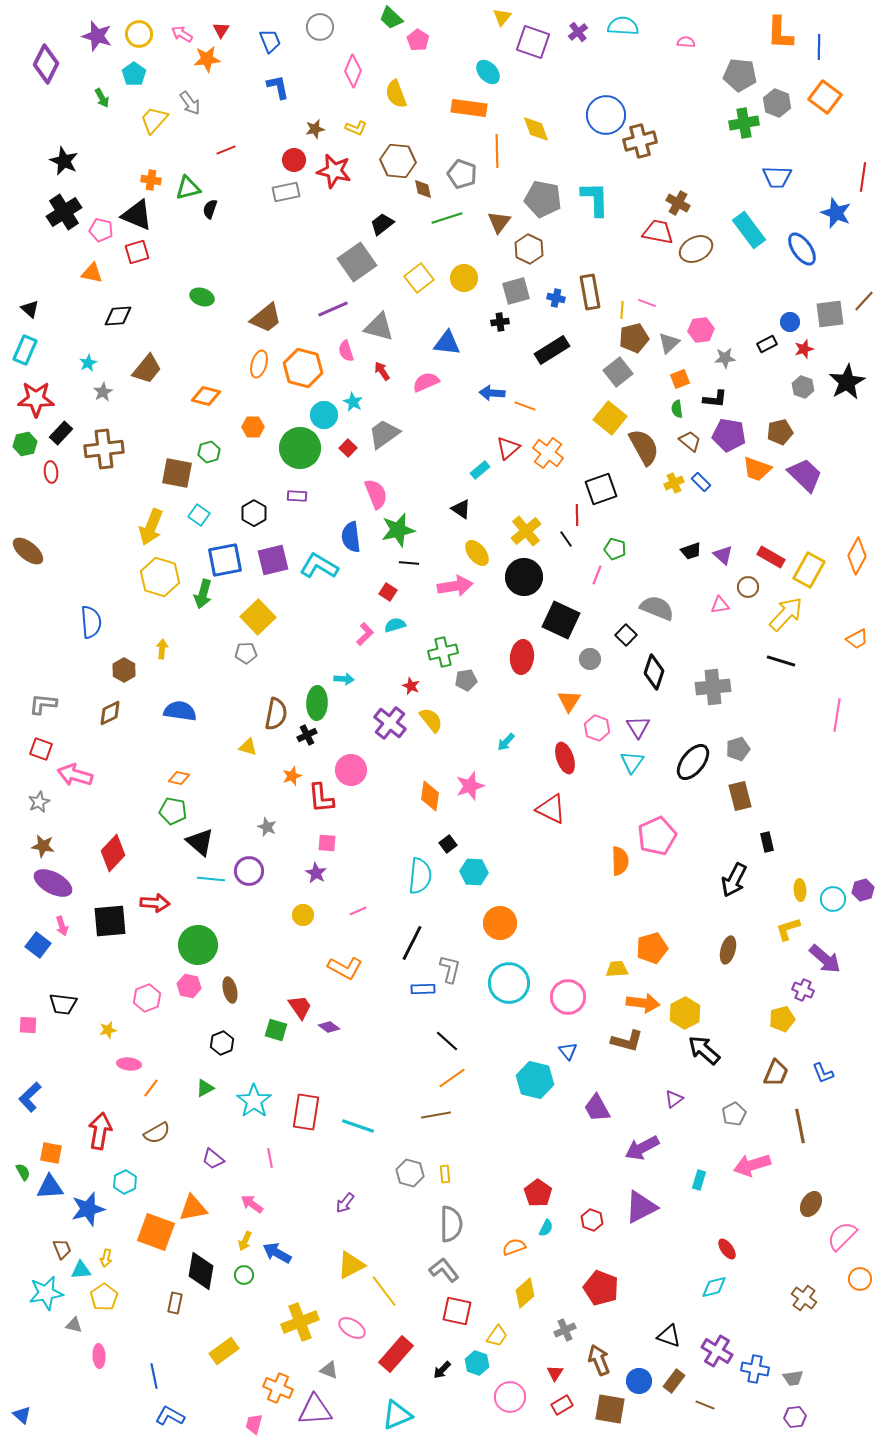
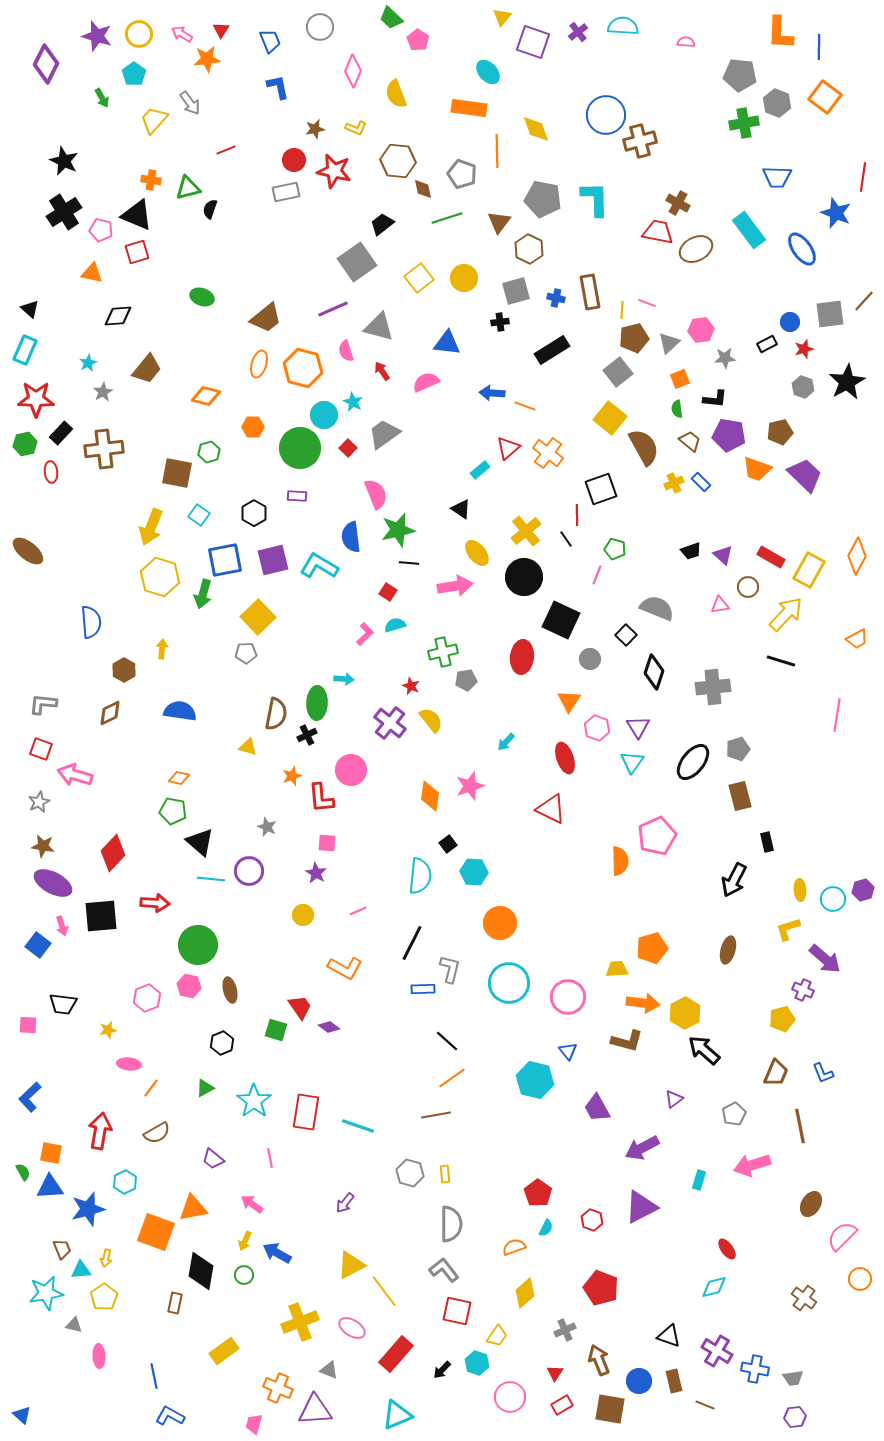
black square at (110, 921): moved 9 px left, 5 px up
brown rectangle at (674, 1381): rotated 50 degrees counterclockwise
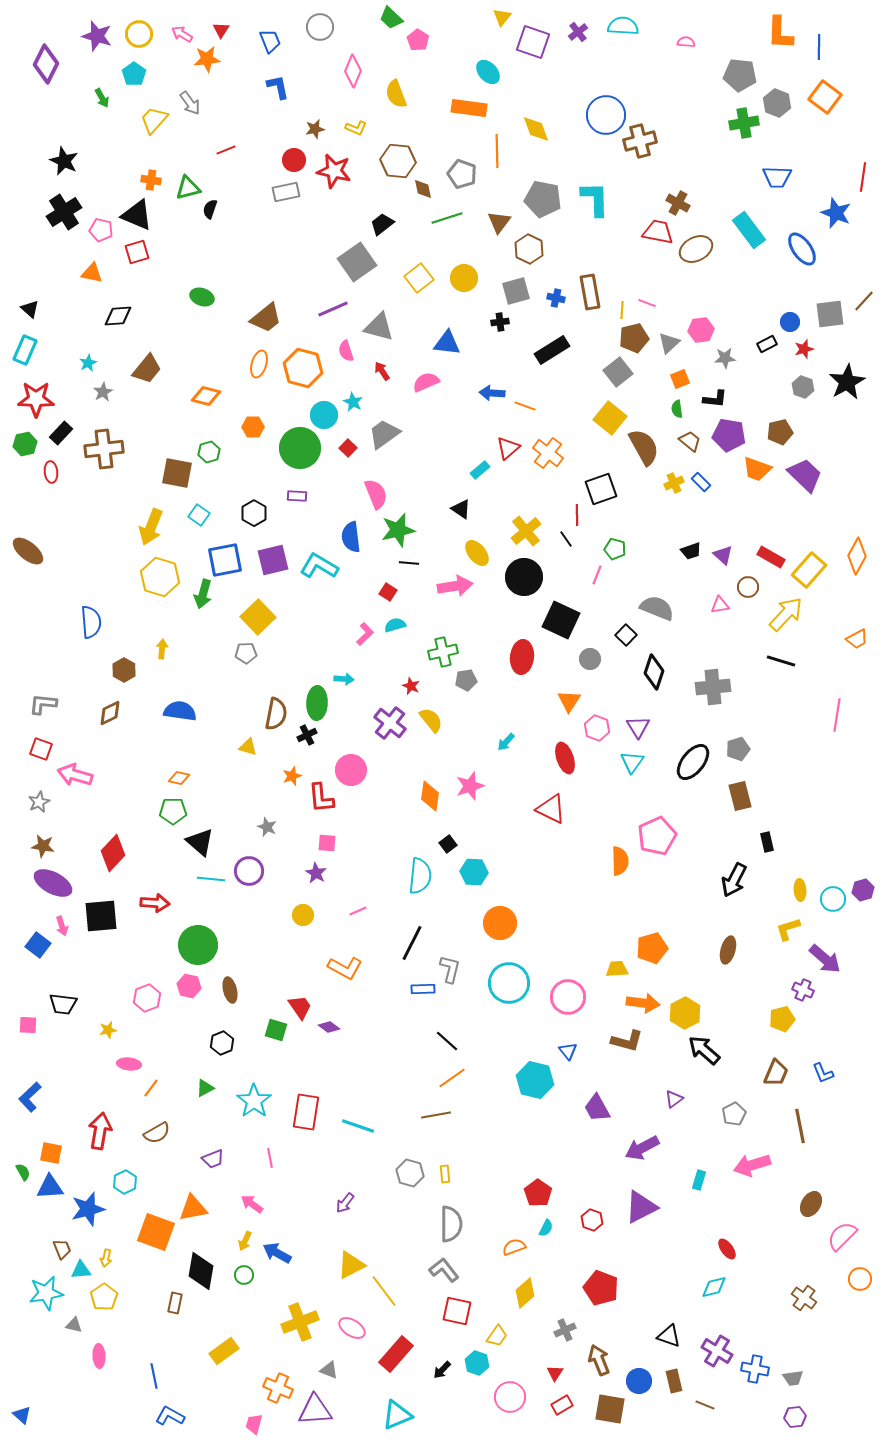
yellow rectangle at (809, 570): rotated 12 degrees clockwise
green pentagon at (173, 811): rotated 12 degrees counterclockwise
purple trapezoid at (213, 1159): rotated 60 degrees counterclockwise
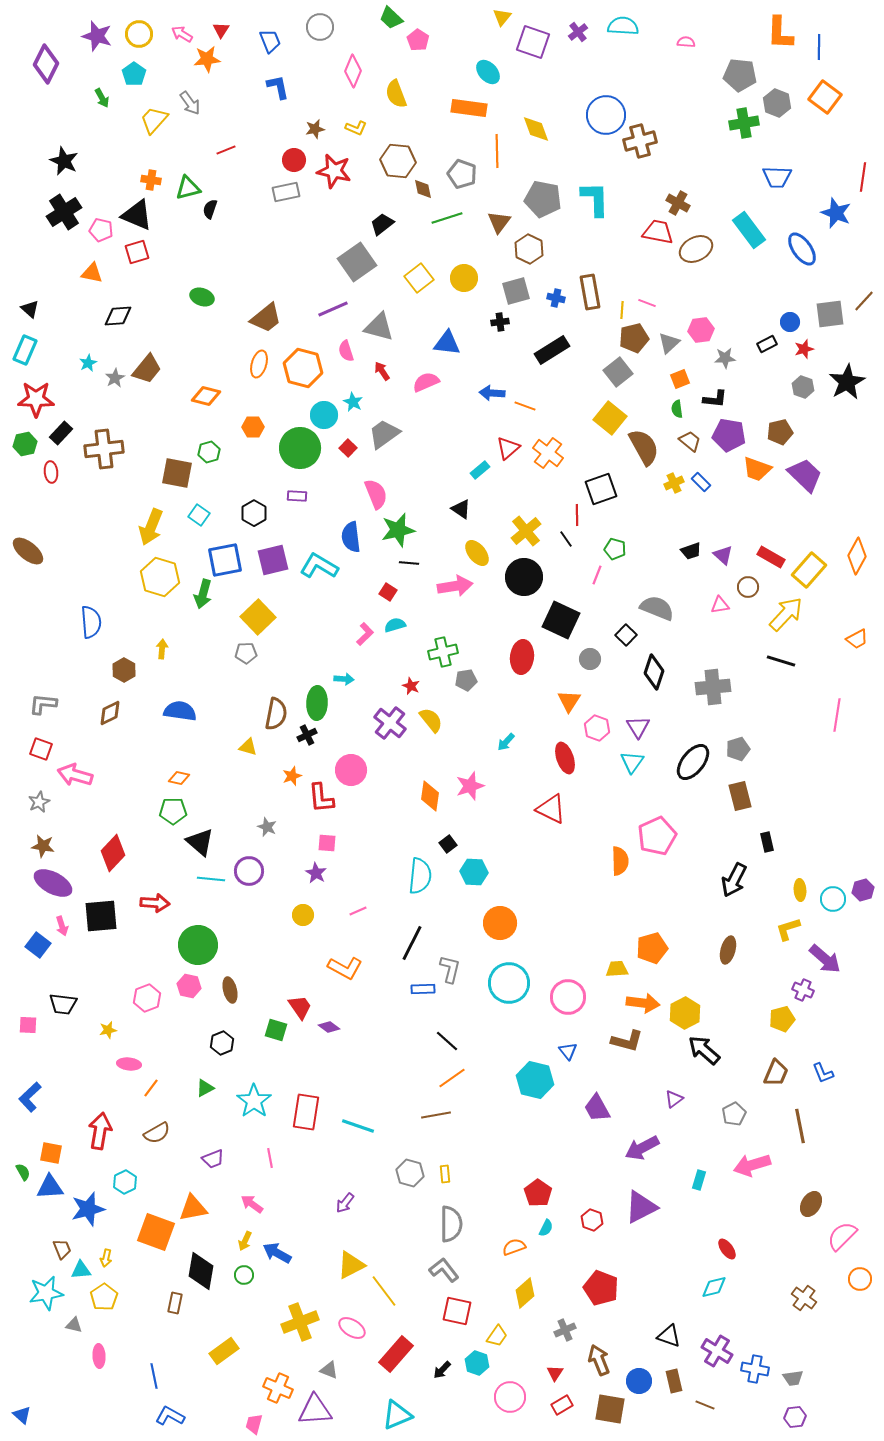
gray star at (103, 392): moved 12 px right, 14 px up
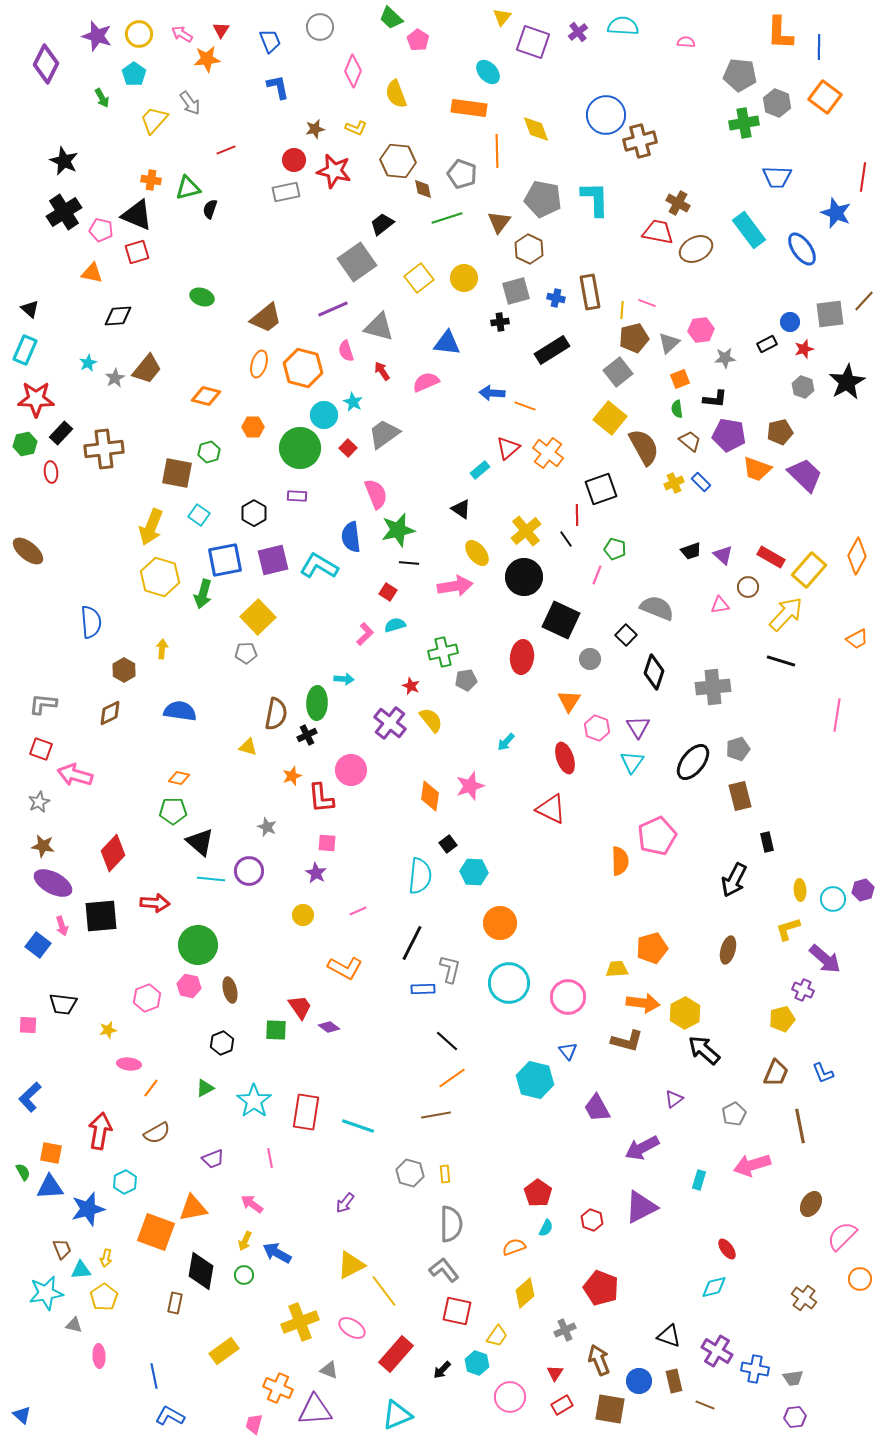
green square at (276, 1030): rotated 15 degrees counterclockwise
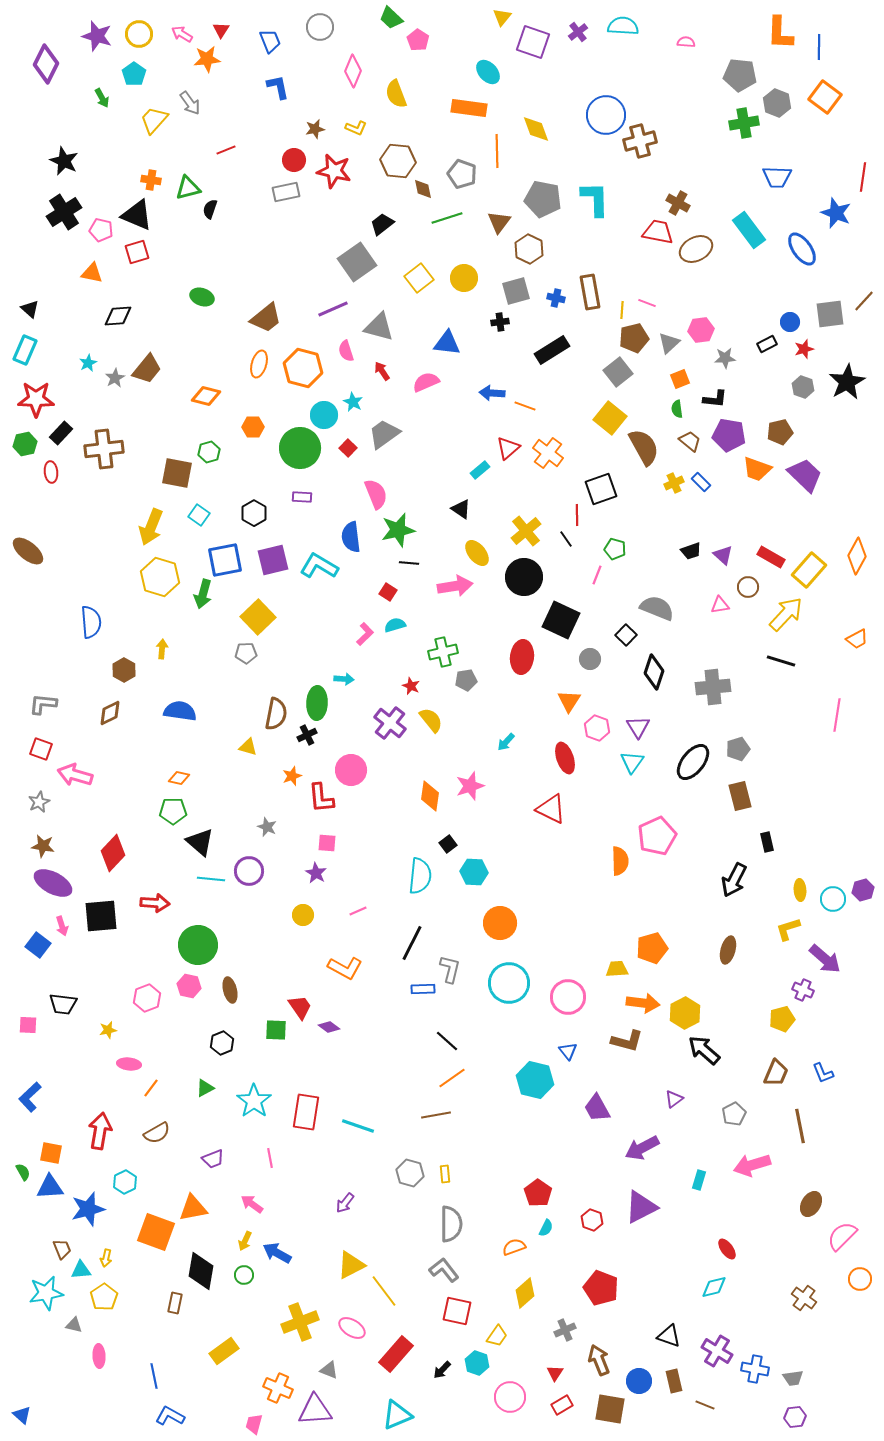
purple rectangle at (297, 496): moved 5 px right, 1 px down
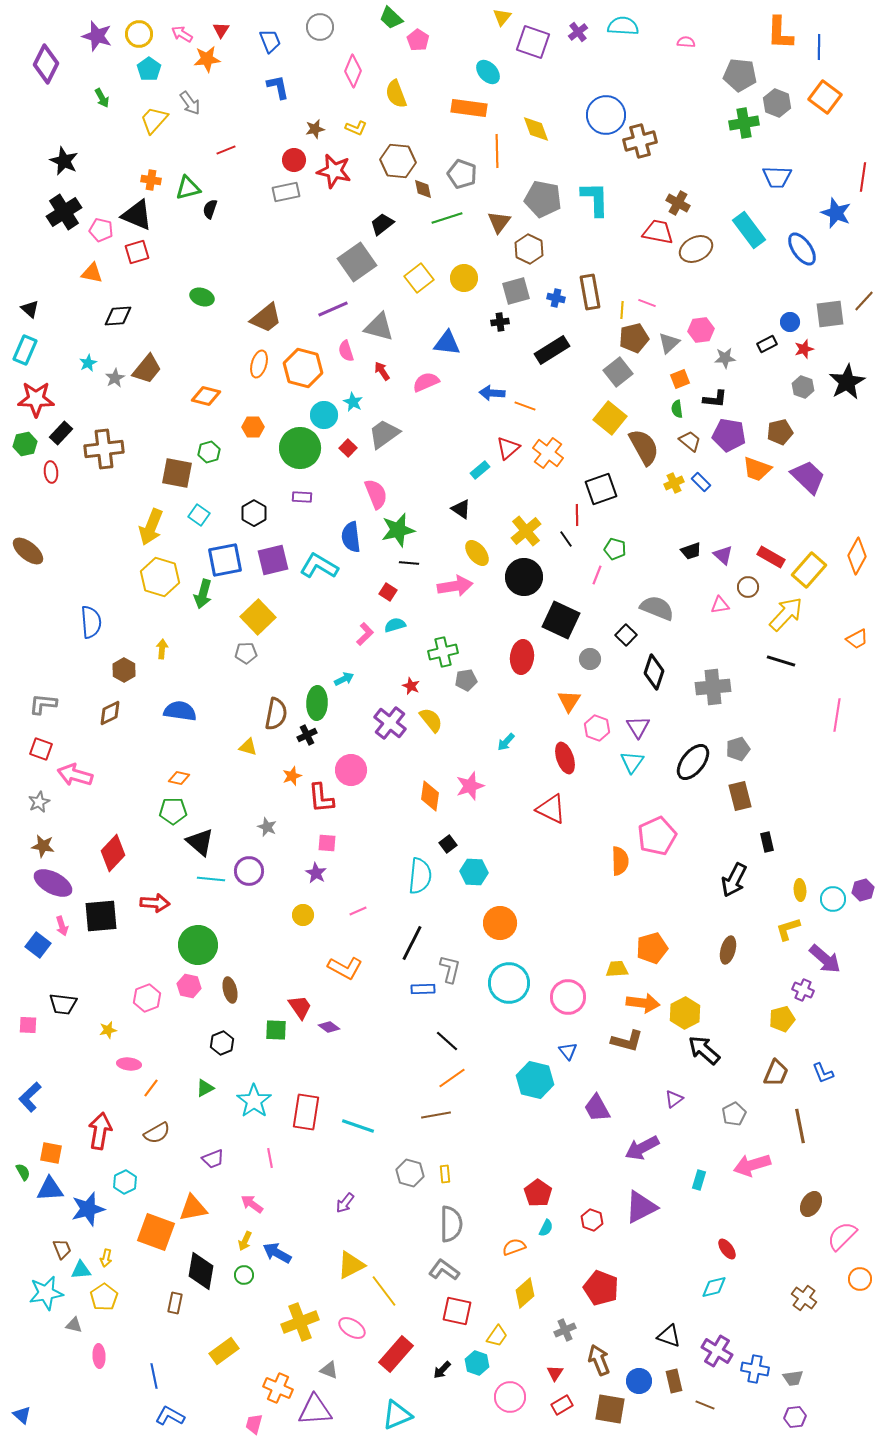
cyan pentagon at (134, 74): moved 15 px right, 5 px up
purple trapezoid at (805, 475): moved 3 px right, 2 px down
cyan arrow at (344, 679): rotated 30 degrees counterclockwise
blue triangle at (50, 1187): moved 2 px down
gray L-shape at (444, 1270): rotated 16 degrees counterclockwise
